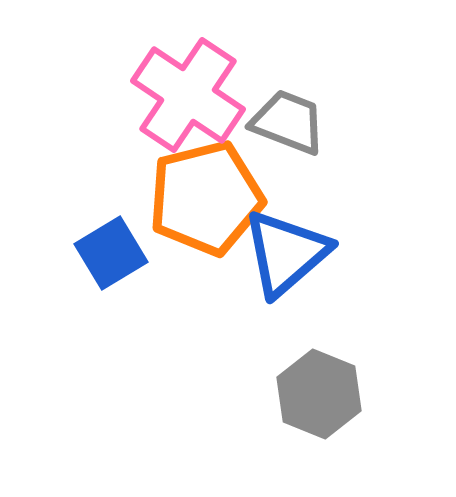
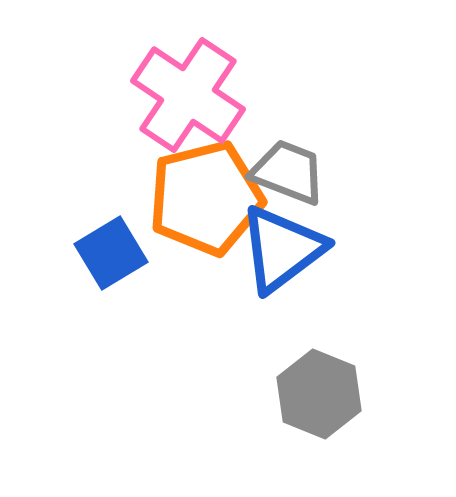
gray trapezoid: moved 50 px down
blue triangle: moved 4 px left, 4 px up; rotated 4 degrees clockwise
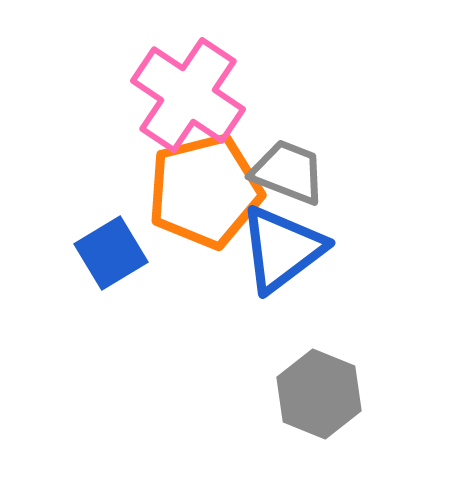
orange pentagon: moved 1 px left, 7 px up
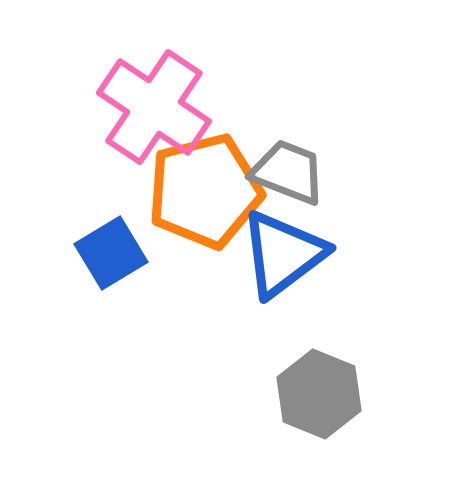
pink cross: moved 34 px left, 12 px down
blue triangle: moved 1 px right, 5 px down
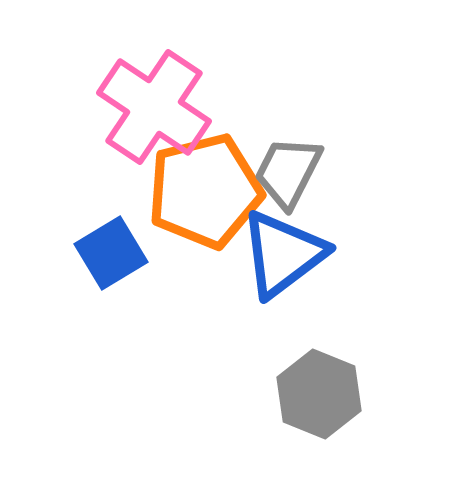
gray trapezoid: rotated 84 degrees counterclockwise
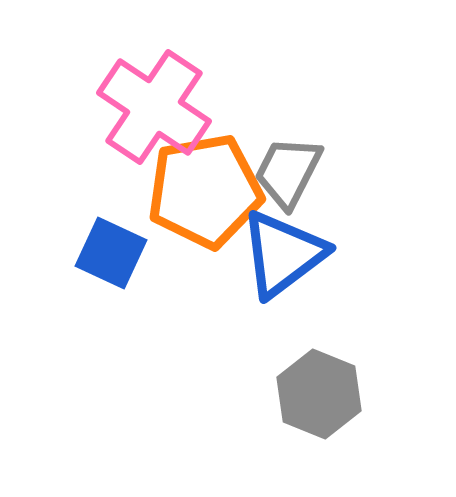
orange pentagon: rotated 4 degrees clockwise
blue square: rotated 34 degrees counterclockwise
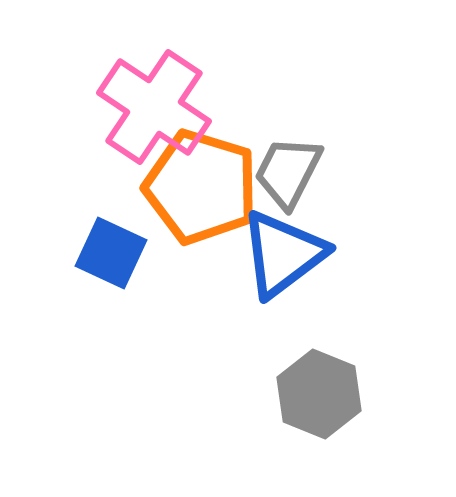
orange pentagon: moved 4 px left, 4 px up; rotated 27 degrees clockwise
